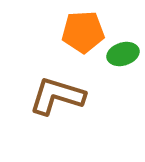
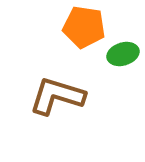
orange pentagon: moved 1 px right, 5 px up; rotated 12 degrees clockwise
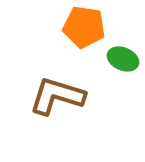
green ellipse: moved 5 px down; rotated 40 degrees clockwise
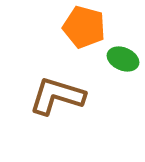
orange pentagon: rotated 6 degrees clockwise
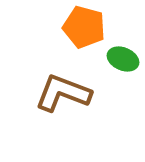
brown L-shape: moved 6 px right, 3 px up; rotated 4 degrees clockwise
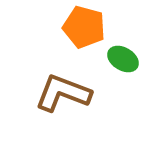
green ellipse: rotated 8 degrees clockwise
